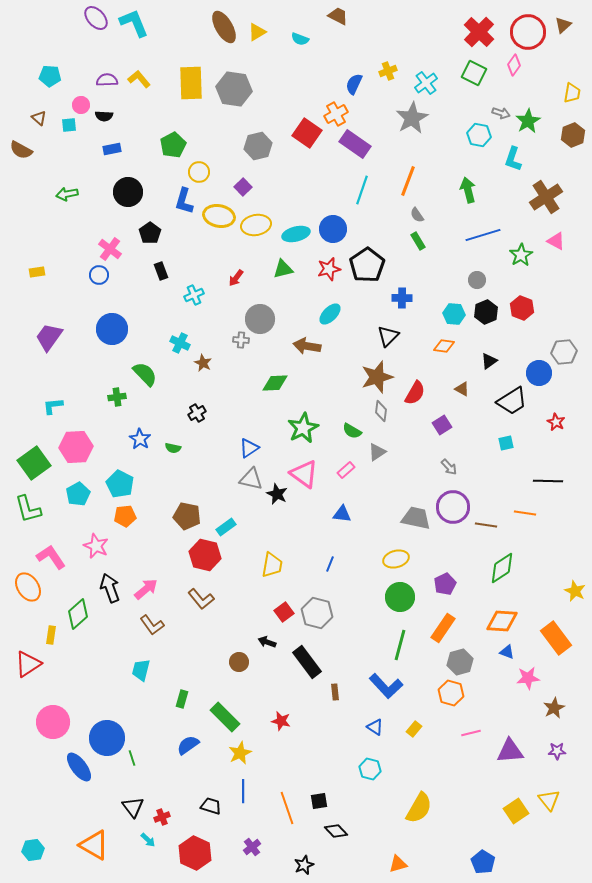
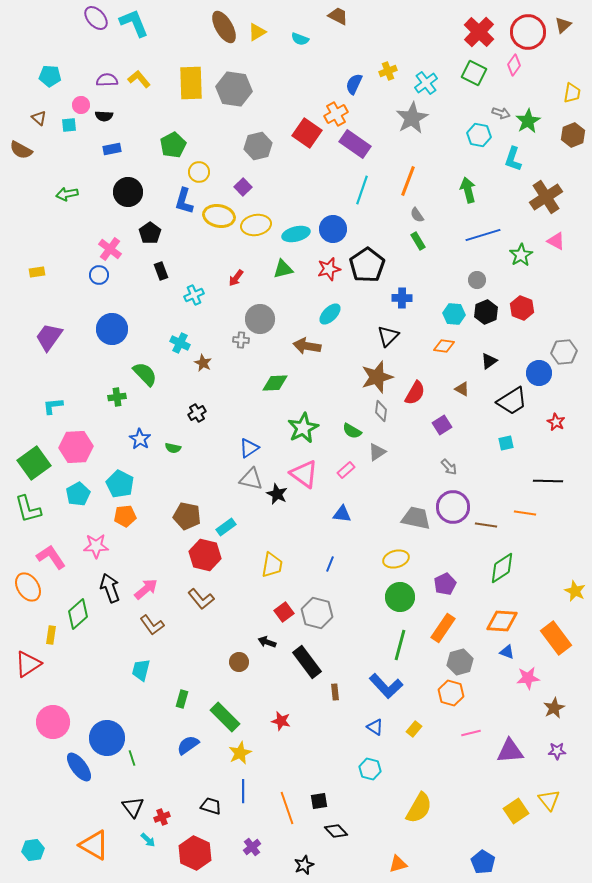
pink star at (96, 546): rotated 25 degrees counterclockwise
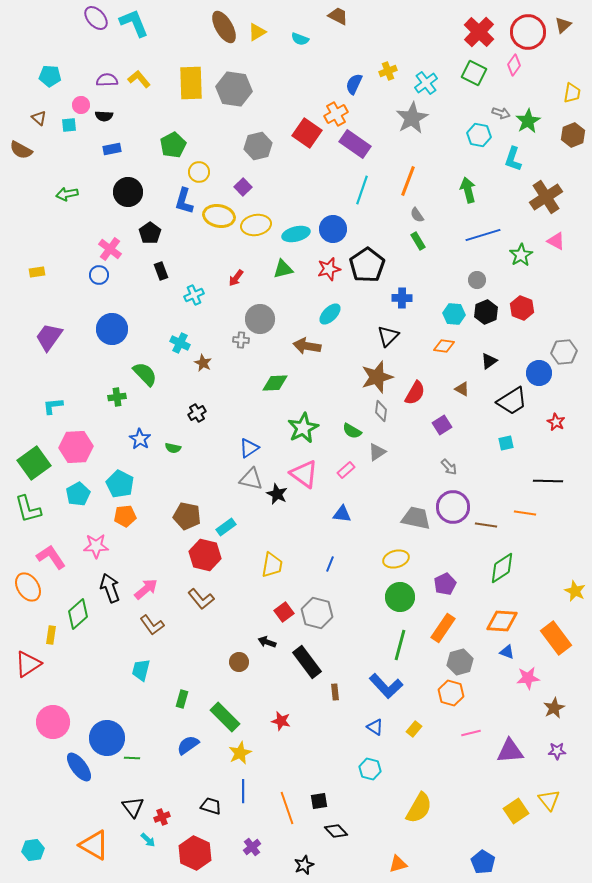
green line at (132, 758): rotated 70 degrees counterclockwise
